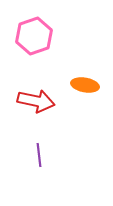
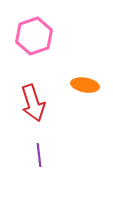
red arrow: moved 3 px left, 2 px down; rotated 60 degrees clockwise
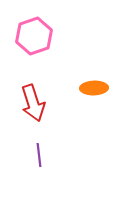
orange ellipse: moved 9 px right, 3 px down; rotated 12 degrees counterclockwise
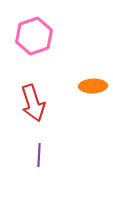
orange ellipse: moved 1 px left, 2 px up
purple line: rotated 10 degrees clockwise
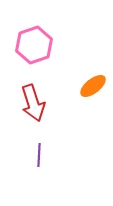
pink hexagon: moved 9 px down
orange ellipse: rotated 36 degrees counterclockwise
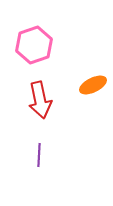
orange ellipse: moved 1 px up; rotated 12 degrees clockwise
red arrow: moved 7 px right, 3 px up; rotated 6 degrees clockwise
